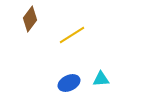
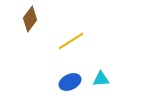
yellow line: moved 1 px left, 6 px down
blue ellipse: moved 1 px right, 1 px up
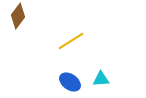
brown diamond: moved 12 px left, 3 px up
blue ellipse: rotated 60 degrees clockwise
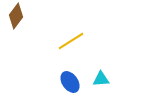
brown diamond: moved 2 px left
blue ellipse: rotated 20 degrees clockwise
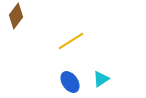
cyan triangle: rotated 30 degrees counterclockwise
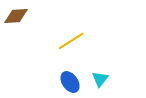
brown diamond: rotated 50 degrees clockwise
cyan triangle: moved 1 px left; rotated 18 degrees counterclockwise
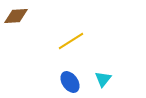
cyan triangle: moved 3 px right
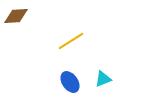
cyan triangle: rotated 30 degrees clockwise
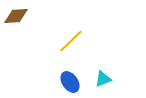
yellow line: rotated 12 degrees counterclockwise
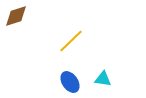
brown diamond: rotated 15 degrees counterclockwise
cyan triangle: rotated 30 degrees clockwise
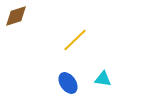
yellow line: moved 4 px right, 1 px up
blue ellipse: moved 2 px left, 1 px down
